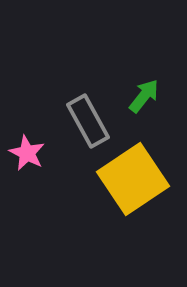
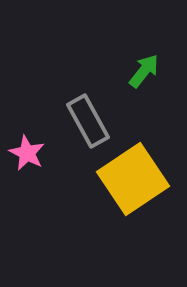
green arrow: moved 25 px up
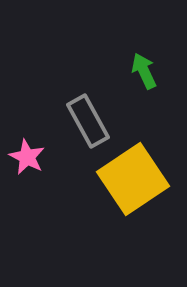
green arrow: rotated 63 degrees counterclockwise
pink star: moved 4 px down
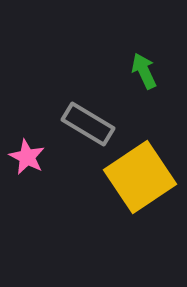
gray rectangle: moved 3 px down; rotated 30 degrees counterclockwise
yellow square: moved 7 px right, 2 px up
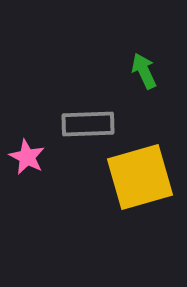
gray rectangle: rotated 33 degrees counterclockwise
yellow square: rotated 18 degrees clockwise
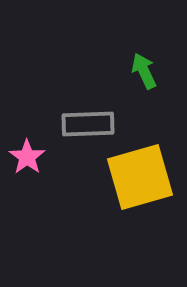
pink star: rotated 9 degrees clockwise
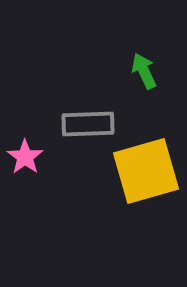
pink star: moved 2 px left
yellow square: moved 6 px right, 6 px up
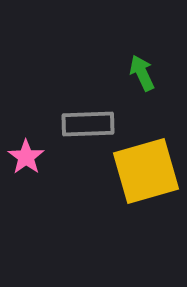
green arrow: moved 2 px left, 2 px down
pink star: moved 1 px right
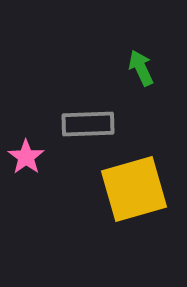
green arrow: moved 1 px left, 5 px up
yellow square: moved 12 px left, 18 px down
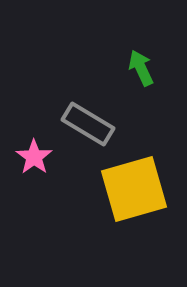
gray rectangle: rotated 33 degrees clockwise
pink star: moved 8 px right
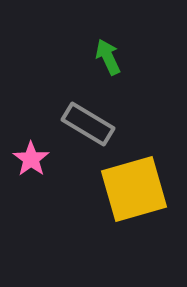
green arrow: moved 33 px left, 11 px up
pink star: moved 3 px left, 2 px down
